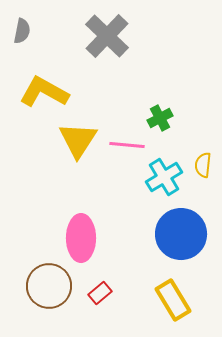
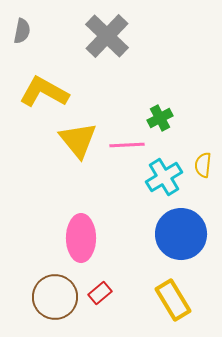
yellow triangle: rotated 12 degrees counterclockwise
pink line: rotated 8 degrees counterclockwise
brown circle: moved 6 px right, 11 px down
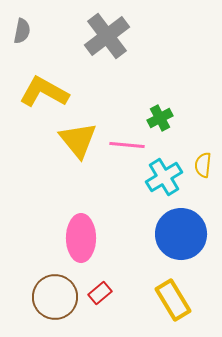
gray cross: rotated 9 degrees clockwise
pink line: rotated 8 degrees clockwise
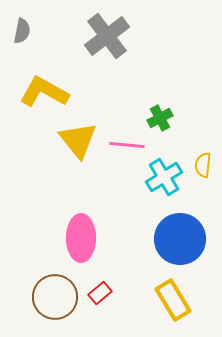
blue circle: moved 1 px left, 5 px down
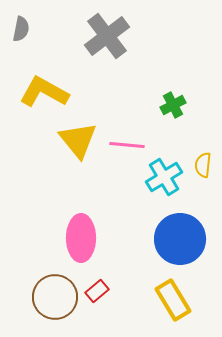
gray semicircle: moved 1 px left, 2 px up
green cross: moved 13 px right, 13 px up
red rectangle: moved 3 px left, 2 px up
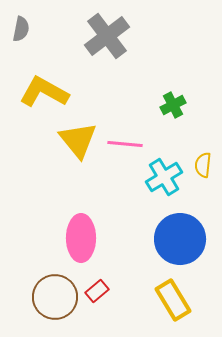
pink line: moved 2 px left, 1 px up
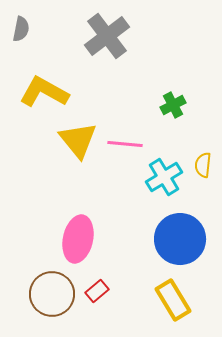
pink ellipse: moved 3 px left, 1 px down; rotated 12 degrees clockwise
brown circle: moved 3 px left, 3 px up
